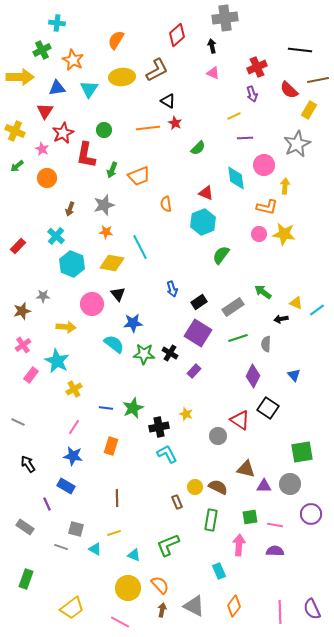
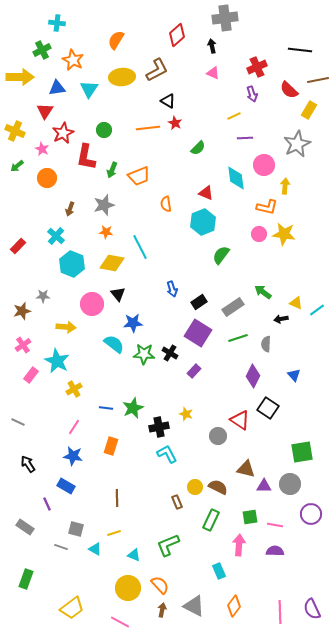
red L-shape at (86, 155): moved 2 px down
green rectangle at (211, 520): rotated 15 degrees clockwise
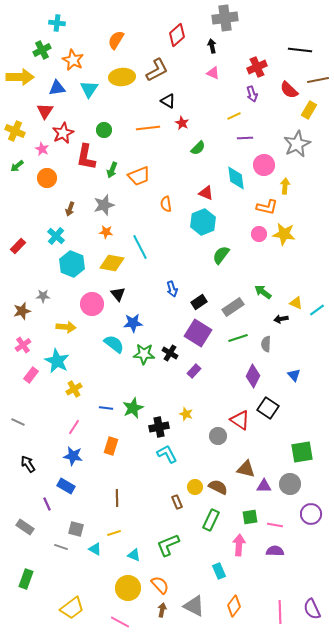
red star at (175, 123): moved 7 px right
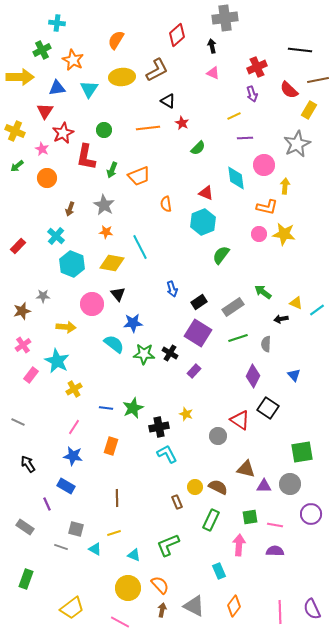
gray star at (104, 205): rotated 25 degrees counterclockwise
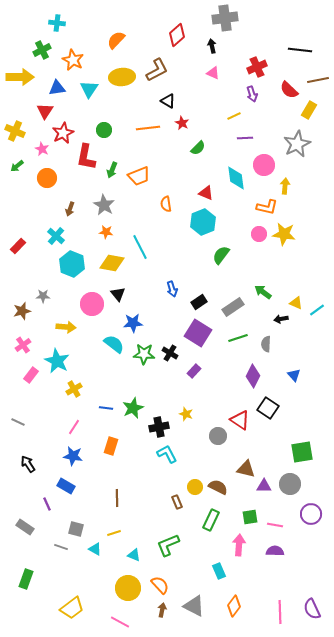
orange semicircle at (116, 40): rotated 12 degrees clockwise
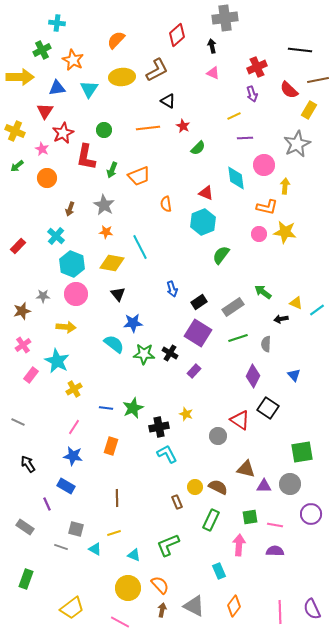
red star at (182, 123): moved 1 px right, 3 px down
yellow star at (284, 234): moved 1 px right, 2 px up
pink circle at (92, 304): moved 16 px left, 10 px up
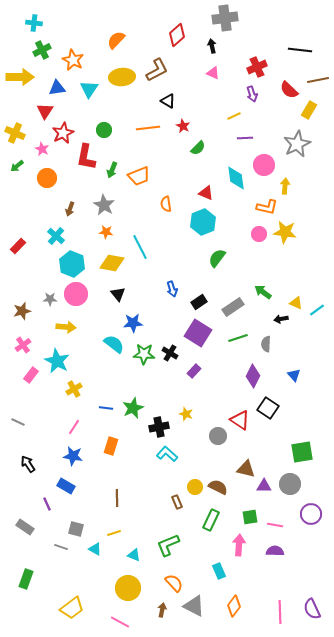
cyan cross at (57, 23): moved 23 px left
yellow cross at (15, 131): moved 2 px down
green semicircle at (221, 255): moved 4 px left, 3 px down
gray star at (43, 296): moved 7 px right, 3 px down
cyan L-shape at (167, 454): rotated 20 degrees counterclockwise
orange semicircle at (160, 585): moved 14 px right, 2 px up
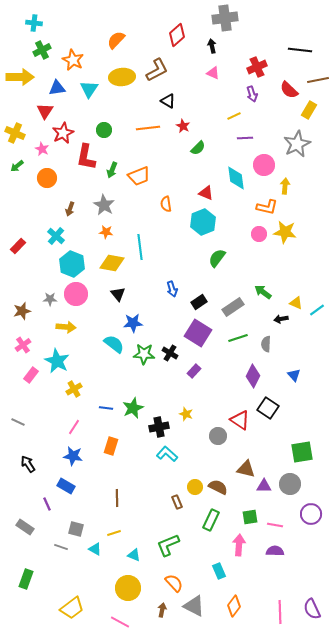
cyan line at (140, 247): rotated 20 degrees clockwise
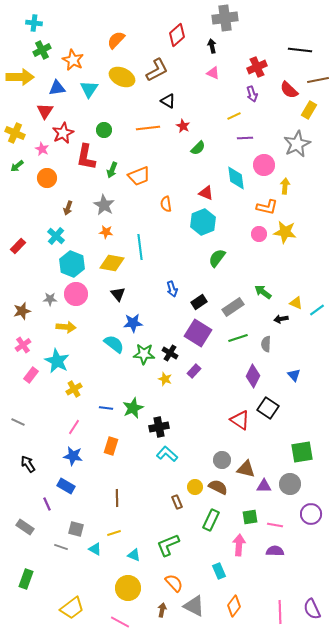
yellow ellipse at (122, 77): rotated 30 degrees clockwise
brown arrow at (70, 209): moved 2 px left, 1 px up
yellow star at (186, 414): moved 21 px left, 35 px up
gray circle at (218, 436): moved 4 px right, 24 px down
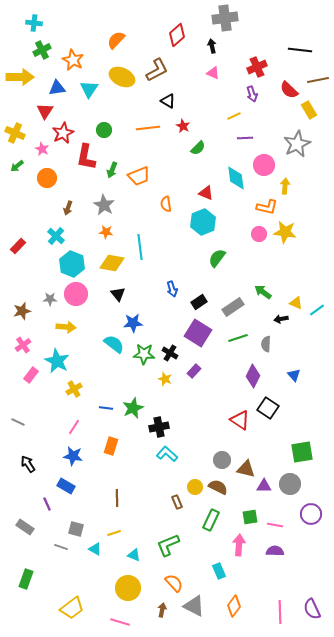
yellow rectangle at (309, 110): rotated 60 degrees counterclockwise
pink line at (120, 622): rotated 12 degrees counterclockwise
